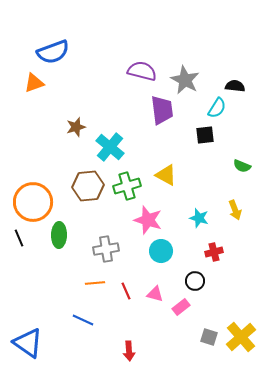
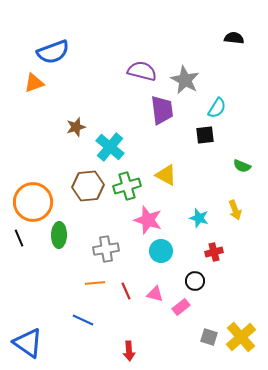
black semicircle: moved 1 px left, 48 px up
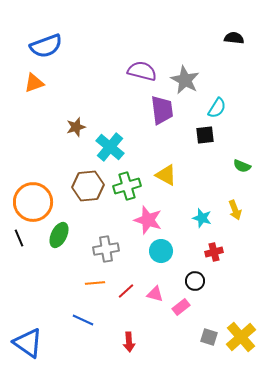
blue semicircle: moved 7 px left, 6 px up
cyan star: moved 3 px right
green ellipse: rotated 25 degrees clockwise
red line: rotated 72 degrees clockwise
red arrow: moved 9 px up
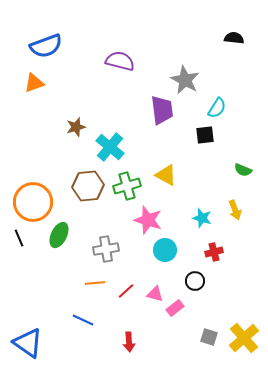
purple semicircle: moved 22 px left, 10 px up
green semicircle: moved 1 px right, 4 px down
cyan circle: moved 4 px right, 1 px up
pink rectangle: moved 6 px left, 1 px down
yellow cross: moved 3 px right, 1 px down
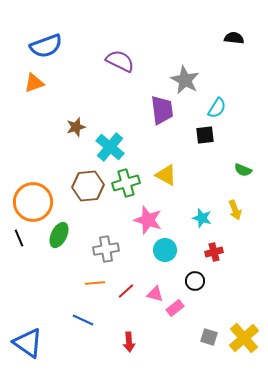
purple semicircle: rotated 12 degrees clockwise
green cross: moved 1 px left, 3 px up
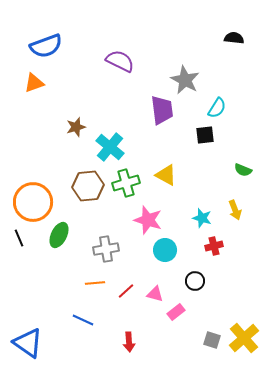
red cross: moved 6 px up
pink rectangle: moved 1 px right, 4 px down
gray square: moved 3 px right, 3 px down
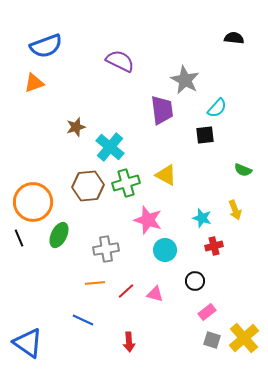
cyan semicircle: rotated 10 degrees clockwise
pink rectangle: moved 31 px right
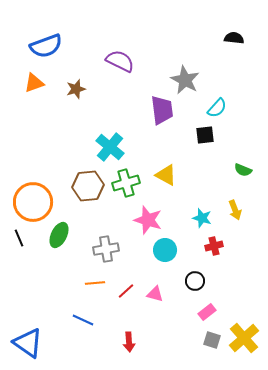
brown star: moved 38 px up
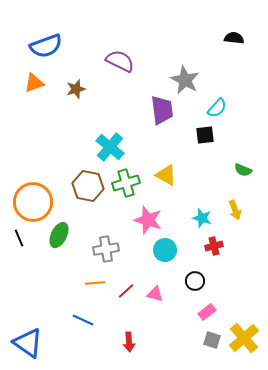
brown hexagon: rotated 16 degrees clockwise
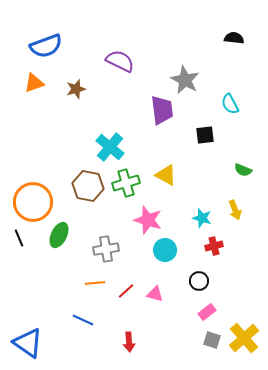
cyan semicircle: moved 13 px right, 4 px up; rotated 110 degrees clockwise
black circle: moved 4 px right
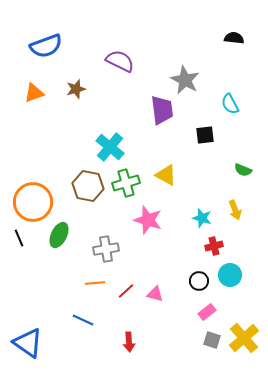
orange triangle: moved 10 px down
cyan circle: moved 65 px right, 25 px down
